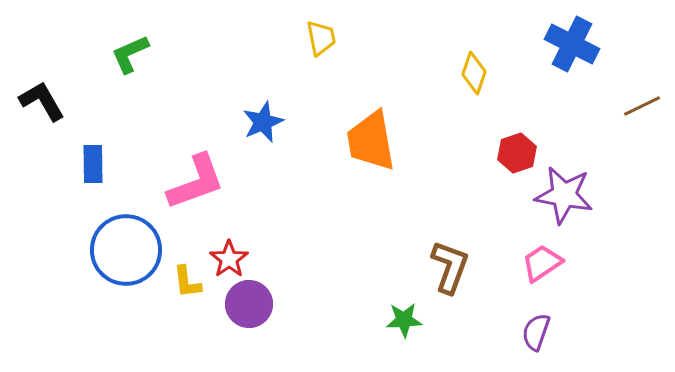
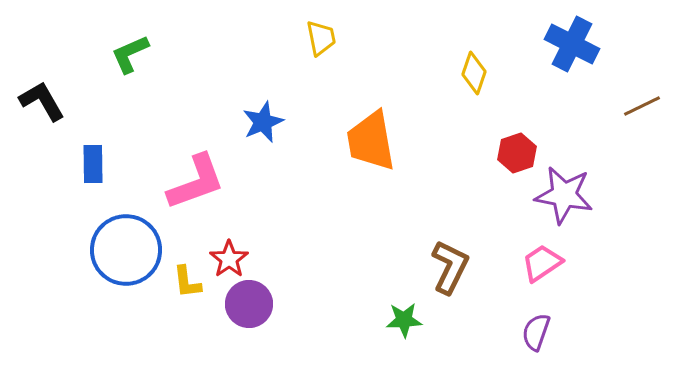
brown L-shape: rotated 6 degrees clockwise
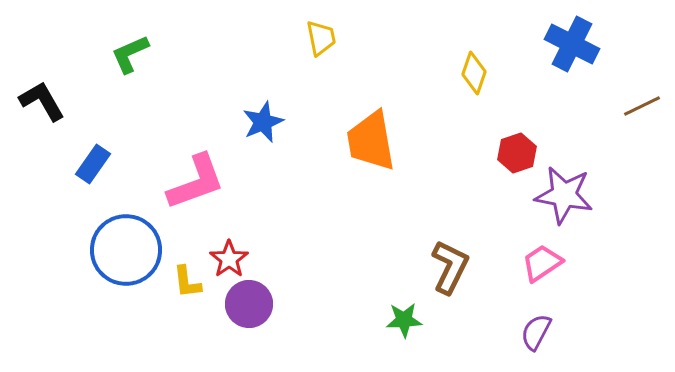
blue rectangle: rotated 36 degrees clockwise
purple semicircle: rotated 9 degrees clockwise
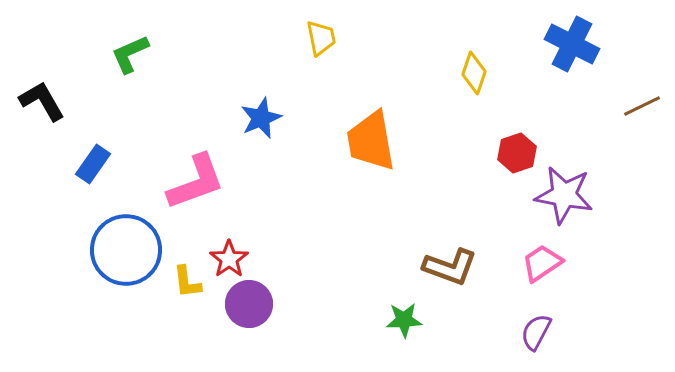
blue star: moved 2 px left, 4 px up
brown L-shape: rotated 84 degrees clockwise
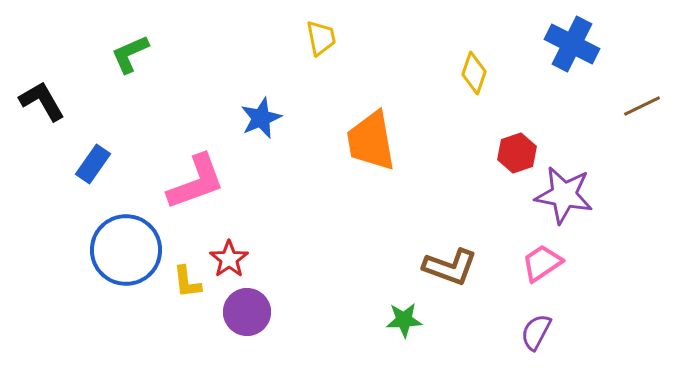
purple circle: moved 2 px left, 8 px down
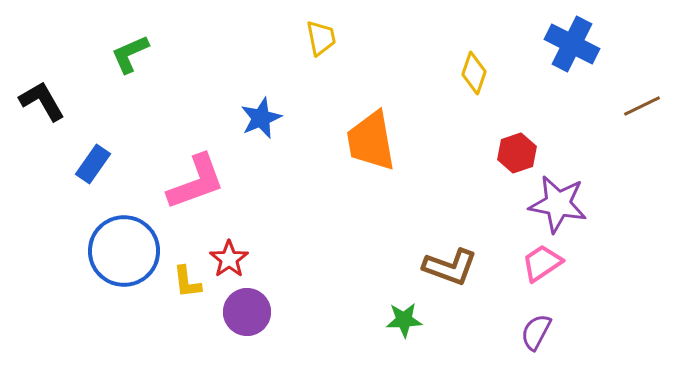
purple star: moved 6 px left, 9 px down
blue circle: moved 2 px left, 1 px down
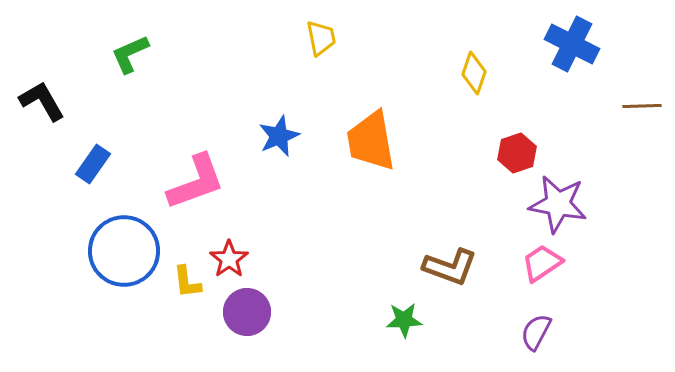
brown line: rotated 24 degrees clockwise
blue star: moved 18 px right, 18 px down
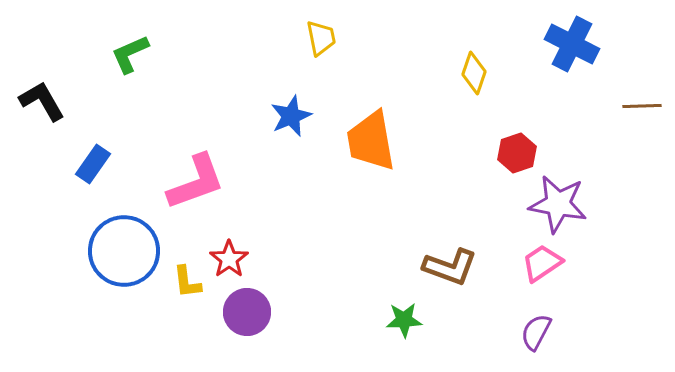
blue star: moved 12 px right, 20 px up
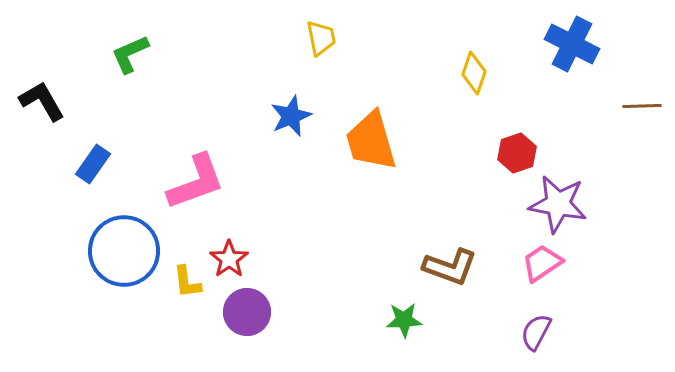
orange trapezoid: rotated 6 degrees counterclockwise
